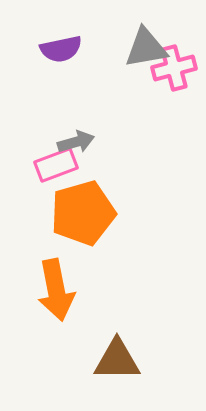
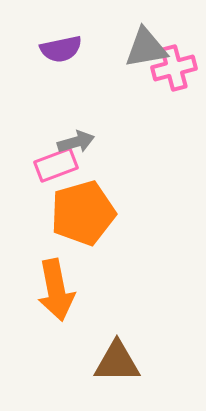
brown triangle: moved 2 px down
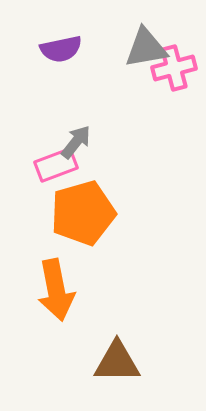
gray arrow: rotated 36 degrees counterclockwise
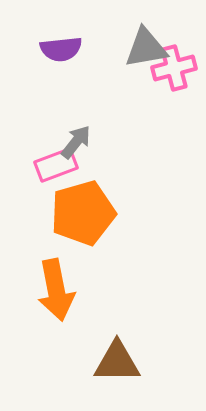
purple semicircle: rotated 6 degrees clockwise
